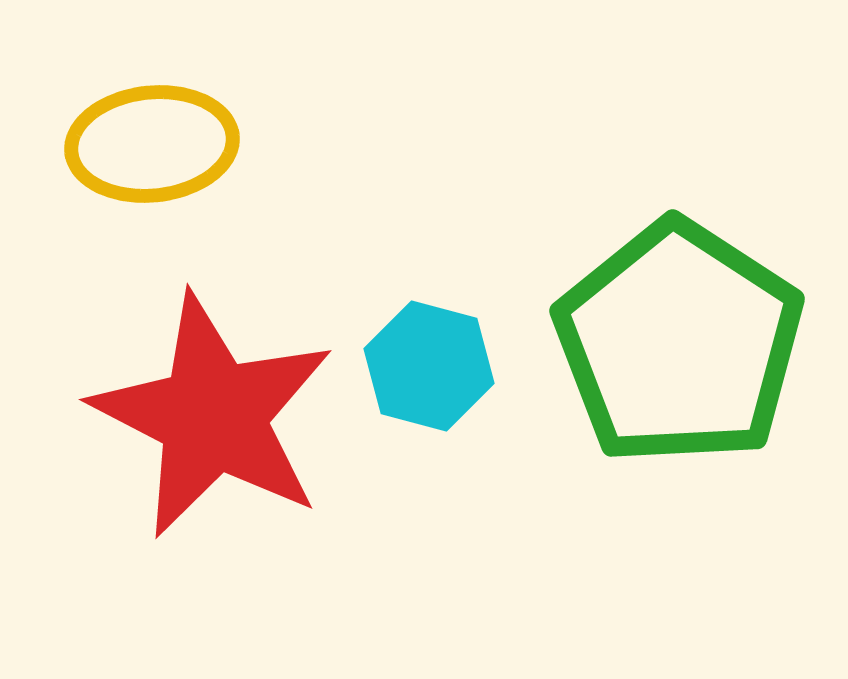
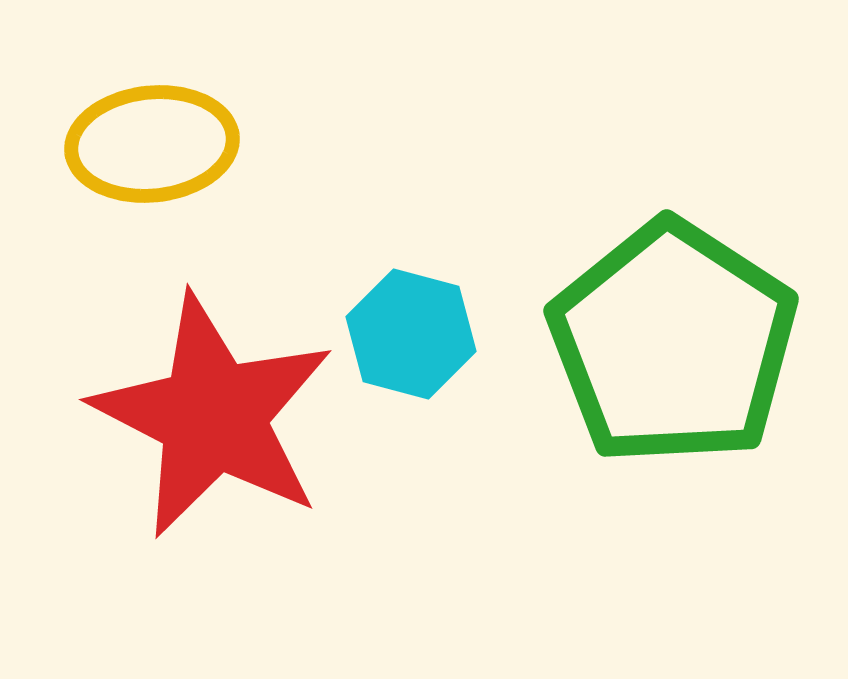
green pentagon: moved 6 px left
cyan hexagon: moved 18 px left, 32 px up
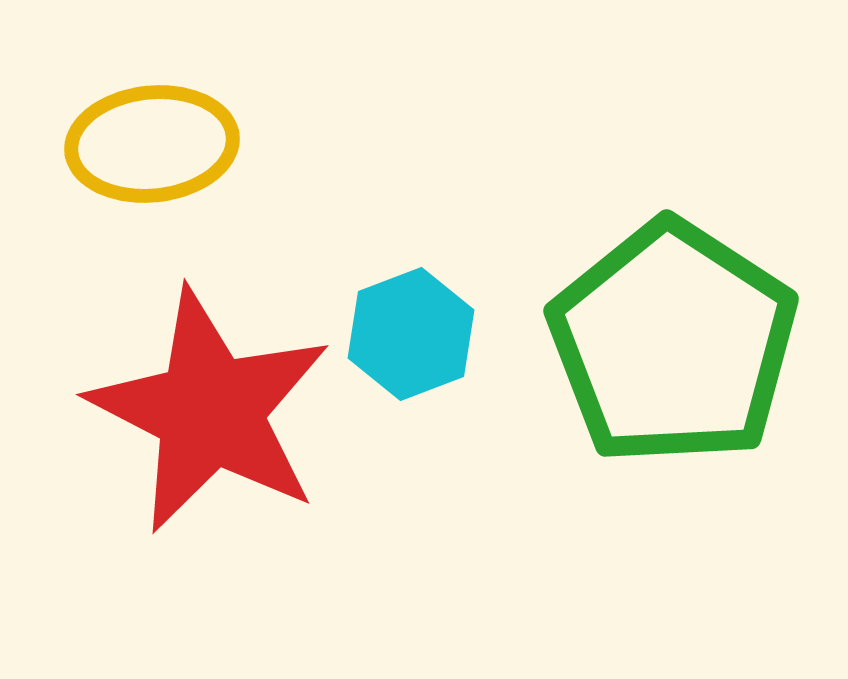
cyan hexagon: rotated 24 degrees clockwise
red star: moved 3 px left, 5 px up
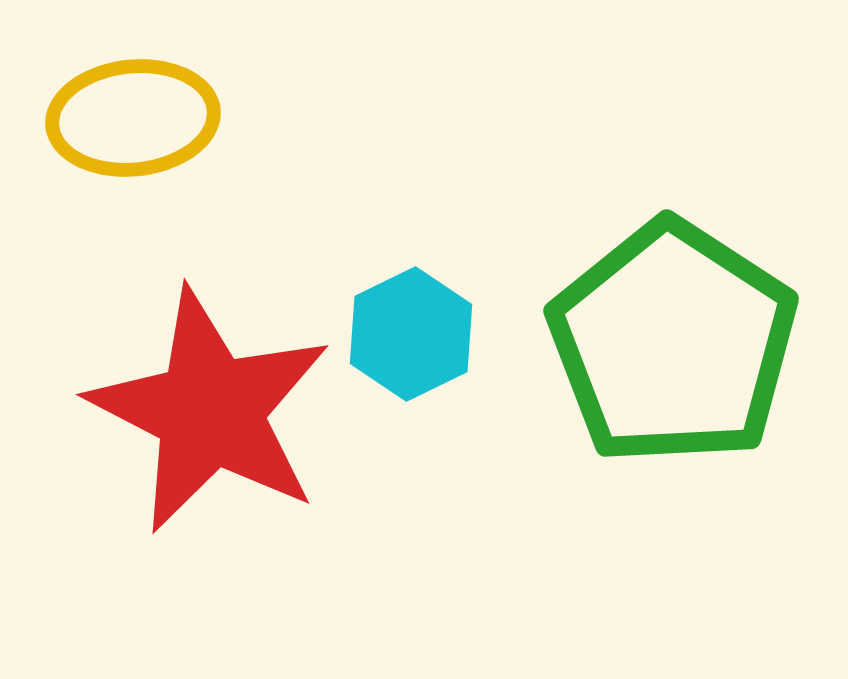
yellow ellipse: moved 19 px left, 26 px up
cyan hexagon: rotated 5 degrees counterclockwise
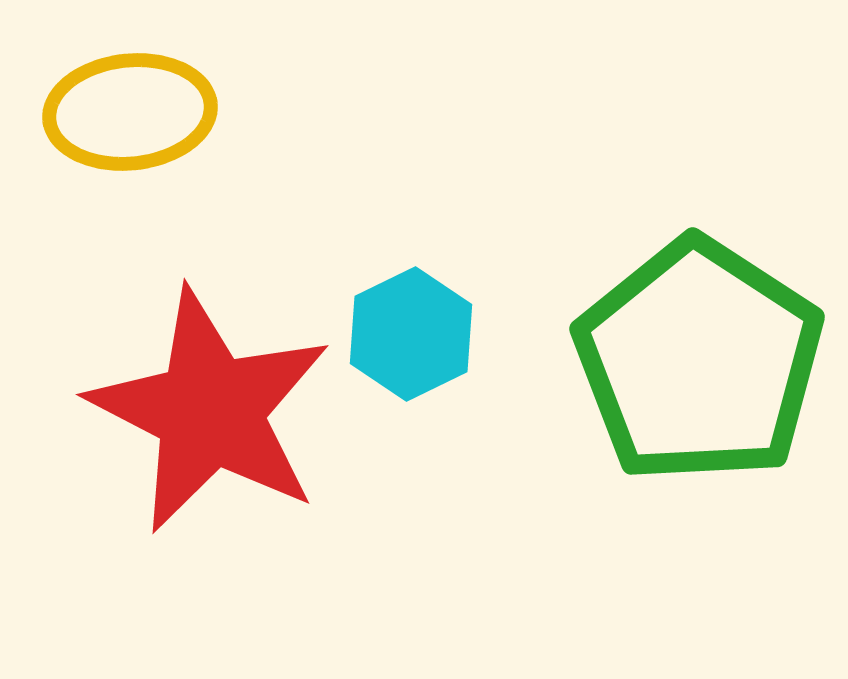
yellow ellipse: moved 3 px left, 6 px up
green pentagon: moved 26 px right, 18 px down
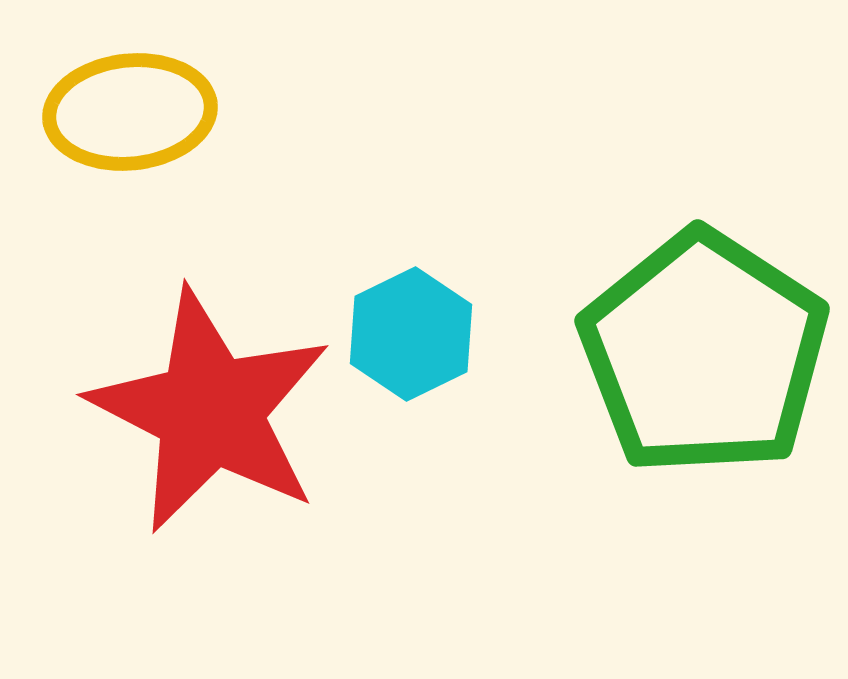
green pentagon: moved 5 px right, 8 px up
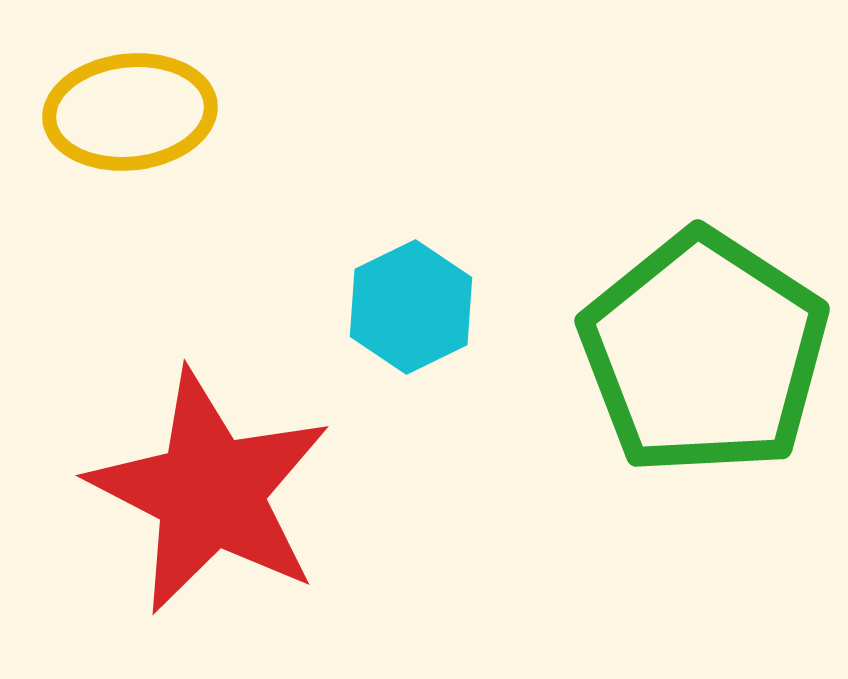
cyan hexagon: moved 27 px up
red star: moved 81 px down
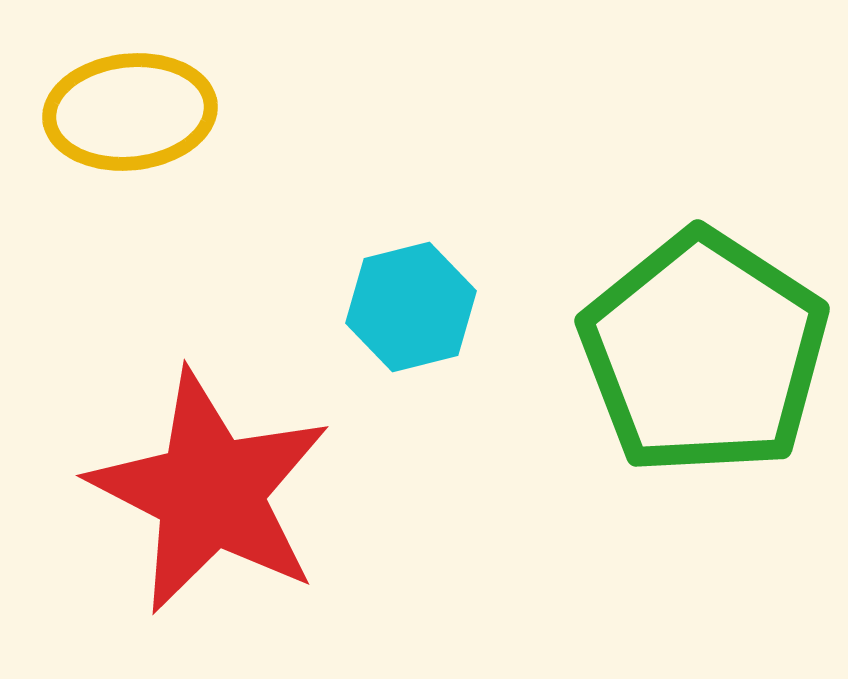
cyan hexagon: rotated 12 degrees clockwise
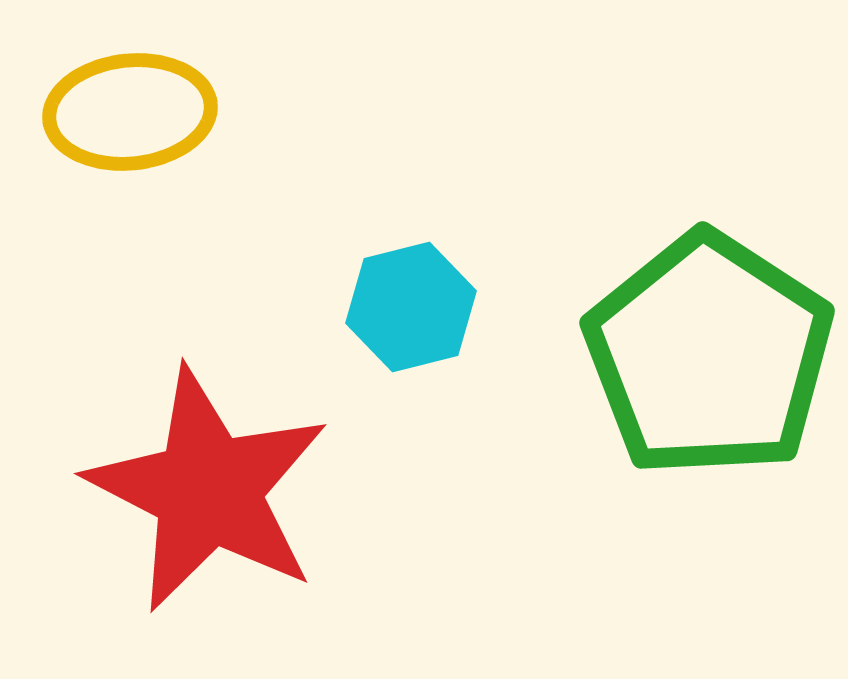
green pentagon: moved 5 px right, 2 px down
red star: moved 2 px left, 2 px up
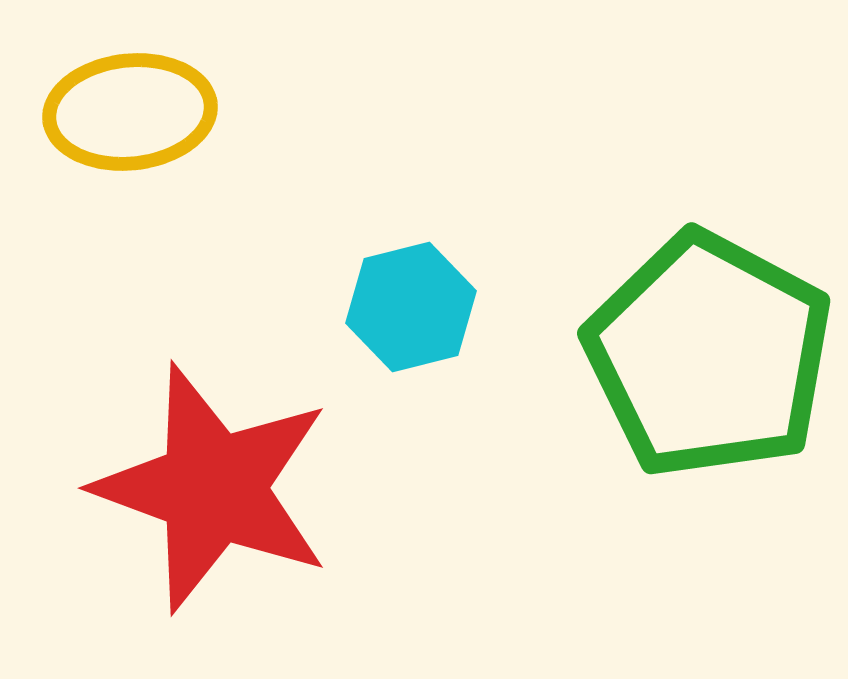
green pentagon: rotated 5 degrees counterclockwise
red star: moved 5 px right, 2 px up; rotated 7 degrees counterclockwise
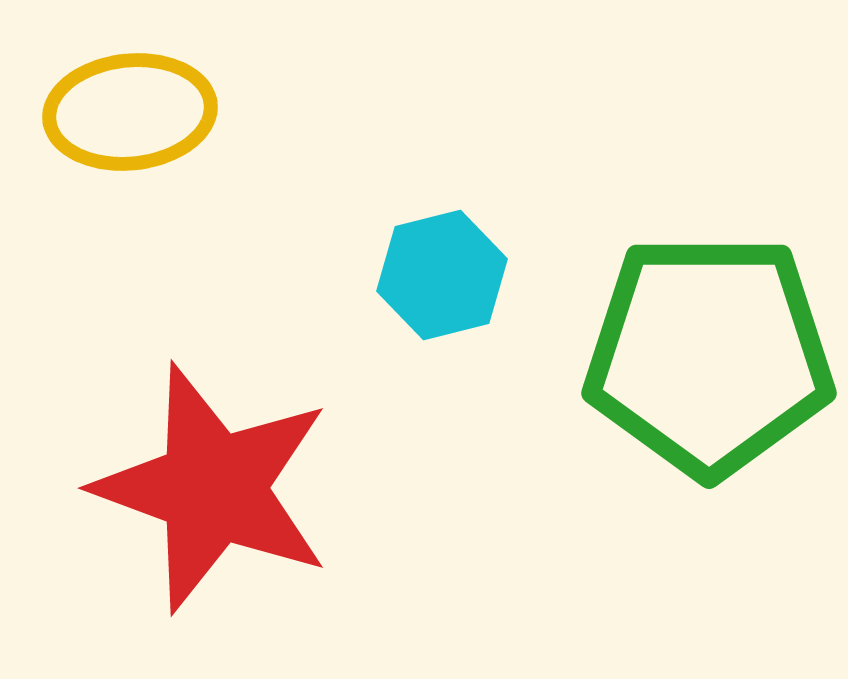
cyan hexagon: moved 31 px right, 32 px up
green pentagon: rotated 28 degrees counterclockwise
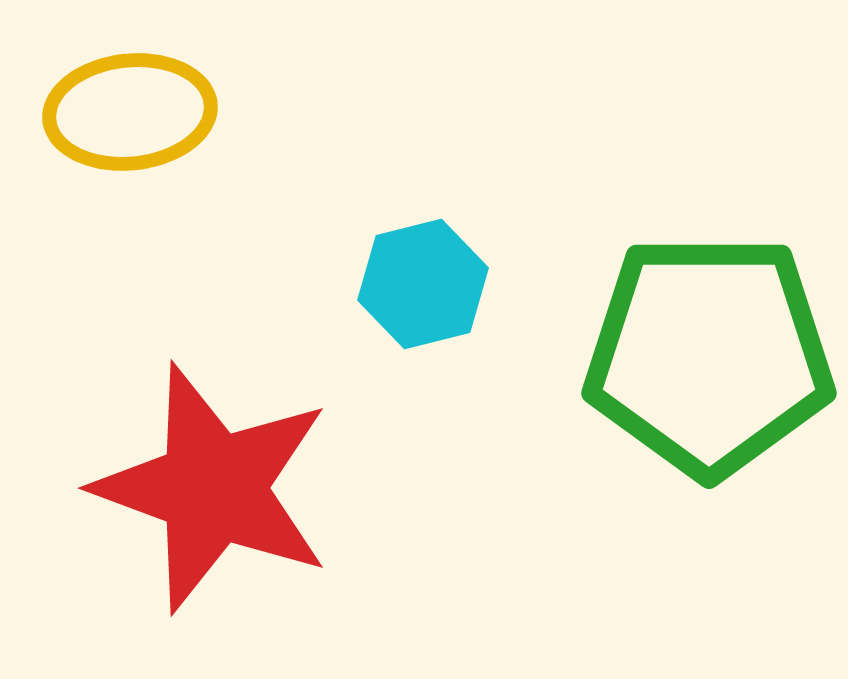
cyan hexagon: moved 19 px left, 9 px down
